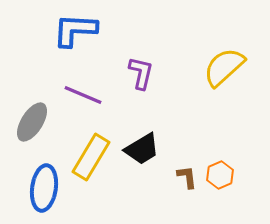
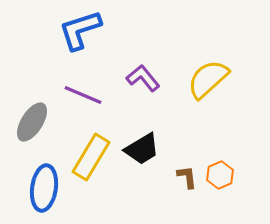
blue L-shape: moved 5 px right; rotated 21 degrees counterclockwise
yellow semicircle: moved 16 px left, 12 px down
purple L-shape: moved 2 px right, 5 px down; rotated 52 degrees counterclockwise
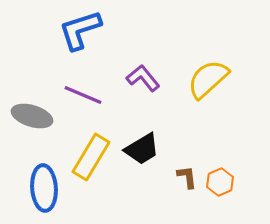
gray ellipse: moved 6 px up; rotated 75 degrees clockwise
orange hexagon: moved 7 px down
blue ellipse: rotated 12 degrees counterclockwise
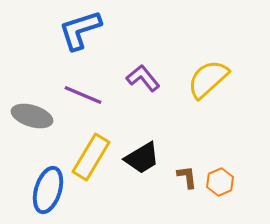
black trapezoid: moved 9 px down
blue ellipse: moved 4 px right, 2 px down; rotated 21 degrees clockwise
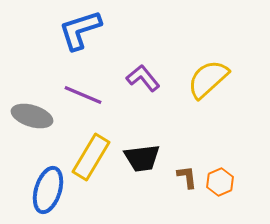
black trapezoid: rotated 24 degrees clockwise
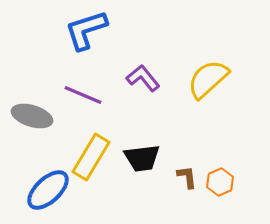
blue L-shape: moved 6 px right
blue ellipse: rotated 30 degrees clockwise
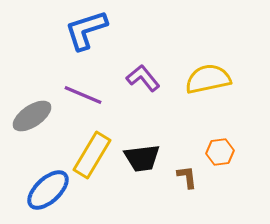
yellow semicircle: rotated 30 degrees clockwise
gray ellipse: rotated 51 degrees counterclockwise
yellow rectangle: moved 1 px right, 2 px up
orange hexagon: moved 30 px up; rotated 16 degrees clockwise
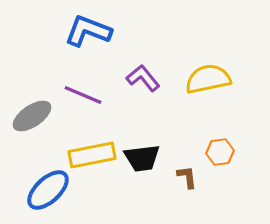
blue L-shape: moved 2 px right, 1 px down; rotated 39 degrees clockwise
yellow rectangle: rotated 48 degrees clockwise
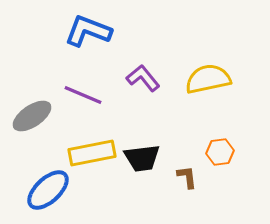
yellow rectangle: moved 2 px up
